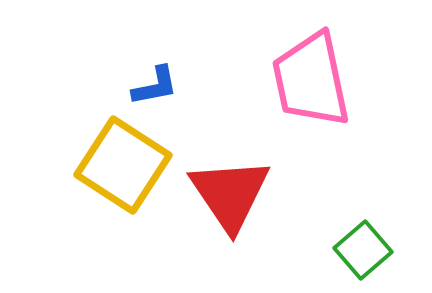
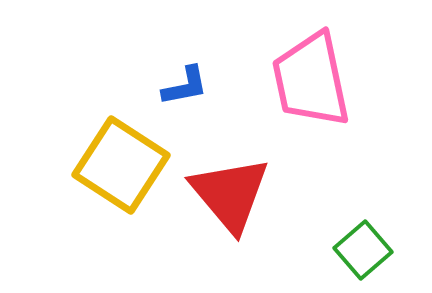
blue L-shape: moved 30 px right
yellow square: moved 2 px left
red triangle: rotated 6 degrees counterclockwise
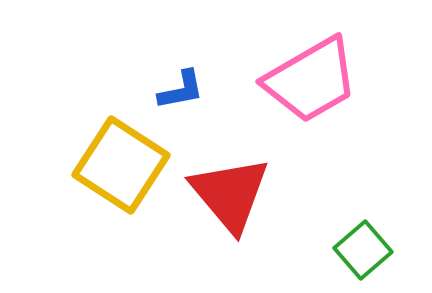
pink trapezoid: rotated 108 degrees counterclockwise
blue L-shape: moved 4 px left, 4 px down
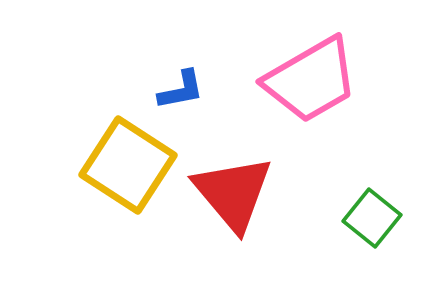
yellow square: moved 7 px right
red triangle: moved 3 px right, 1 px up
green square: moved 9 px right, 32 px up; rotated 10 degrees counterclockwise
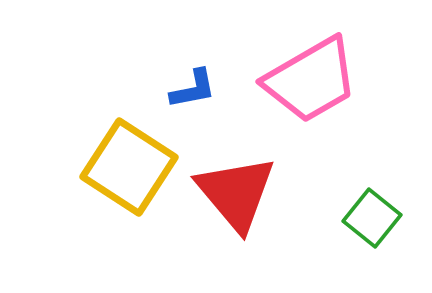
blue L-shape: moved 12 px right, 1 px up
yellow square: moved 1 px right, 2 px down
red triangle: moved 3 px right
